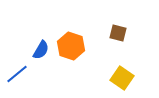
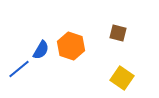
blue line: moved 2 px right, 5 px up
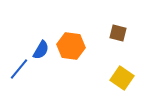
orange hexagon: rotated 12 degrees counterclockwise
blue line: rotated 10 degrees counterclockwise
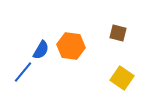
blue line: moved 4 px right, 3 px down
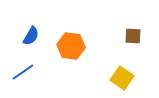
brown square: moved 15 px right, 3 px down; rotated 12 degrees counterclockwise
blue semicircle: moved 10 px left, 14 px up
blue line: rotated 15 degrees clockwise
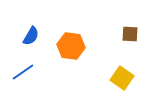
brown square: moved 3 px left, 2 px up
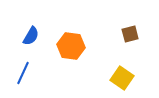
brown square: rotated 18 degrees counterclockwise
blue line: moved 1 px down; rotated 30 degrees counterclockwise
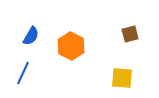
orange hexagon: rotated 20 degrees clockwise
yellow square: rotated 30 degrees counterclockwise
